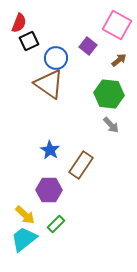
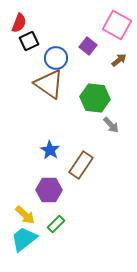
green hexagon: moved 14 px left, 4 px down
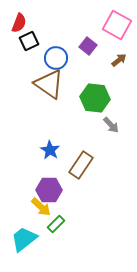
yellow arrow: moved 16 px right, 8 px up
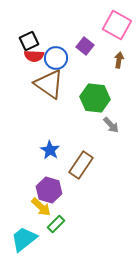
red semicircle: moved 15 px right, 33 px down; rotated 72 degrees clockwise
purple square: moved 3 px left
brown arrow: rotated 42 degrees counterclockwise
purple hexagon: rotated 15 degrees clockwise
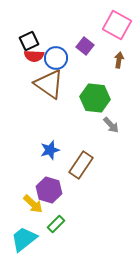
blue star: rotated 24 degrees clockwise
yellow arrow: moved 8 px left, 3 px up
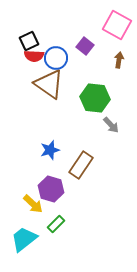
purple hexagon: moved 2 px right, 1 px up
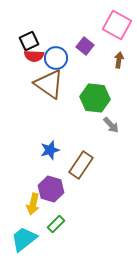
yellow arrow: rotated 60 degrees clockwise
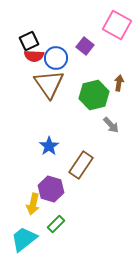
brown arrow: moved 23 px down
brown triangle: rotated 20 degrees clockwise
green hexagon: moved 1 px left, 3 px up; rotated 20 degrees counterclockwise
blue star: moved 1 px left, 4 px up; rotated 18 degrees counterclockwise
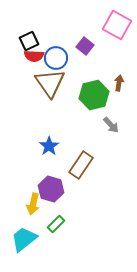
brown triangle: moved 1 px right, 1 px up
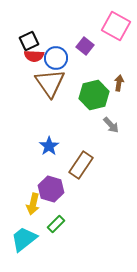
pink square: moved 1 px left, 1 px down
